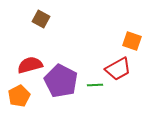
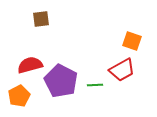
brown square: rotated 36 degrees counterclockwise
red trapezoid: moved 4 px right, 1 px down
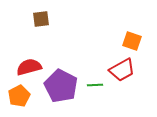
red semicircle: moved 1 px left, 2 px down
purple pentagon: moved 5 px down
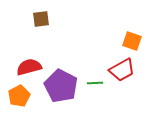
green line: moved 2 px up
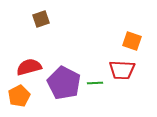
brown square: rotated 12 degrees counterclockwise
red trapezoid: rotated 32 degrees clockwise
purple pentagon: moved 3 px right, 3 px up
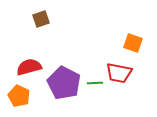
orange square: moved 1 px right, 2 px down
red trapezoid: moved 3 px left, 3 px down; rotated 8 degrees clockwise
orange pentagon: rotated 20 degrees counterclockwise
